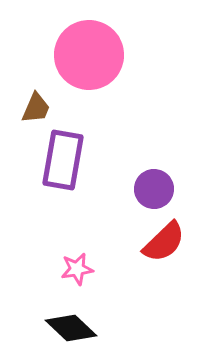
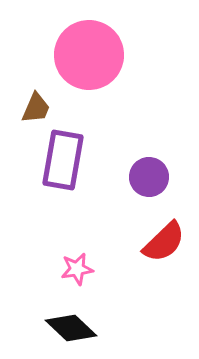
purple circle: moved 5 px left, 12 px up
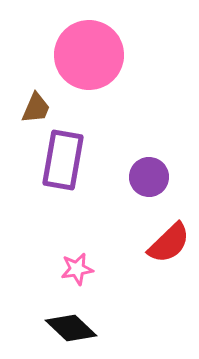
red semicircle: moved 5 px right, 1 px down
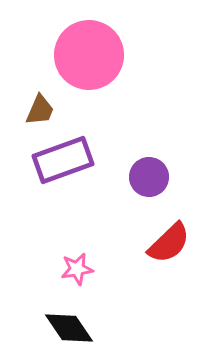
brown trapezoid: moved 4 px right, 2 px down
purple rectangle: rotated 60 degrees clockwise
black diamond: moved 2 px left; rotated 12 degrees clockwise
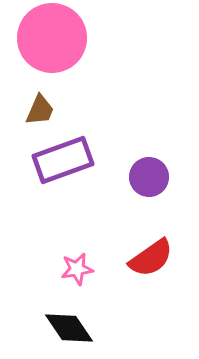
pink circle: moved 37 px left, 17 px up
red semicircle: moved 18 px left, 15 px down; rotated 9 degrees clockwise
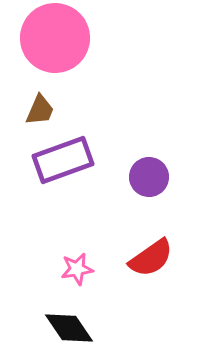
pink circle: moved 3 px right
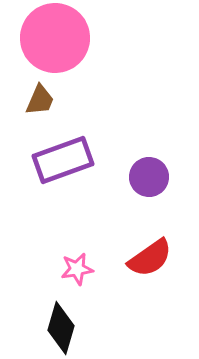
brown trapezoid: moved 10 px up
red semicircle: moved 1 px left
black diamond: moved 8 px left; rotated 51 degrees clockwise
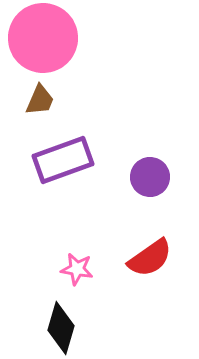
pink circle: moved 12 px left
purple circle: moved 1 px right
pink star: rotated 20 degrees clockwise
